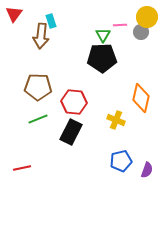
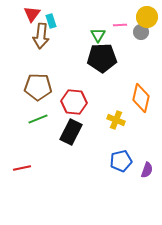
red triangle: moved 18 px right
green triangle: moved 5 px left
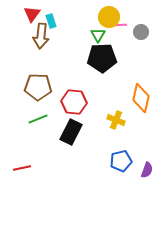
yellow circle: moved 38 px left
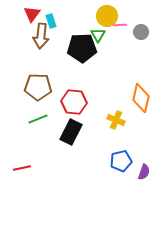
yellow circle: moved 2 px left, 1 px up
black pentagon: moved 20 px left, 10 px up
purple semicircle: moved 3 px left, 2 px down
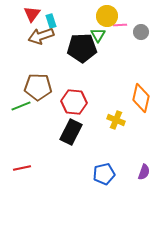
brown arrow: rotated 65 degrees clockwise
green line: moved 17 px left, 13 px up
blue pentagon: moved 17 px left, 13 px down
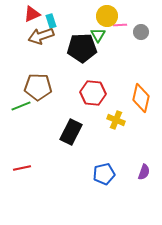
red triangle: rotated 30 degrees clockwise
red hexagon: moved 19 px right, 9 px up
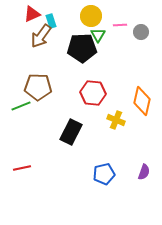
yellow circle: moved 16 px left
brown arrow: rotated 35 degrees counterclockwise
orange diamond: moved 1 px right, 3 px down
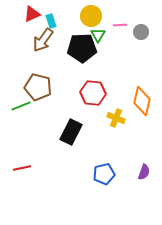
brown arrow: moved 2 px right, 4 px down
brown pentagon: rotated 12 degrees clockwise
yellow cross: moved 2 px up
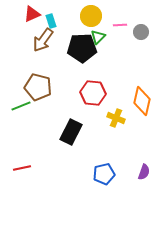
green triangle: moved 2 px down; rotated 14 degrees clockwise
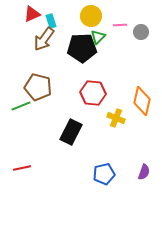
brown arrow: moved 1 px right, 1 px up
